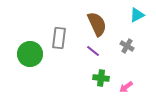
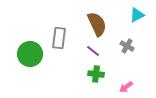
green cross: moved 5 px left, 4 px up
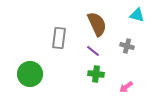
cyan triangle: rotated 42 degrees clockwise
gray cross: rotated 16 degrees counterclockwise
green circle: moved 20 px down
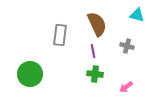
gray rectangle: moved 1 px right, 3 px up
purple line: rotated 40 degrees clockwise
green cross: moved 1 px left
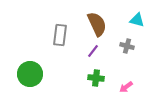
cyan triangle: moved 5 px down
purple line: rotated 48 degrees clockwise
green cross: moved 1 px right, 4 px down
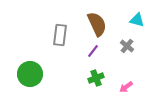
gray cross: rotated 24 degrees clockwise
green cross: rotated 28 degrees counterclockwise
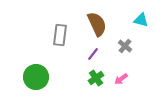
cyan triangle: moved 4 px right
gray cross: moved 2 px left
purple line: moved 3 px down
green circle: moved 6 px right, 3 px down
green cross: rotated 14 degrees counterclockwise
pink arrow: moved 5 px left, 8 px up
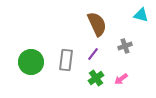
cyan triangle: moved 5 px up
gray rectangle: moved 6 px right, 25 px down
gray cross: rotated 32 degrees clockwise
green circle: moved 5 px left, 15 px up
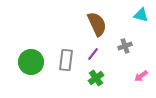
pink arrow: moved 20 px right, 3 px up
